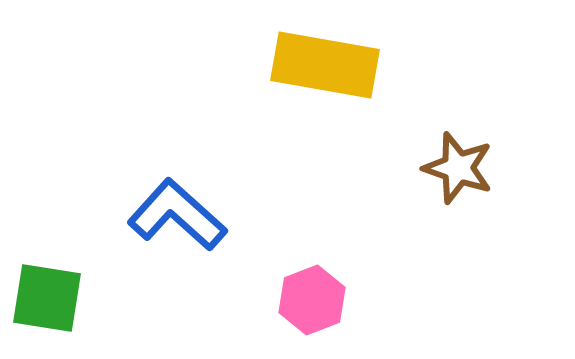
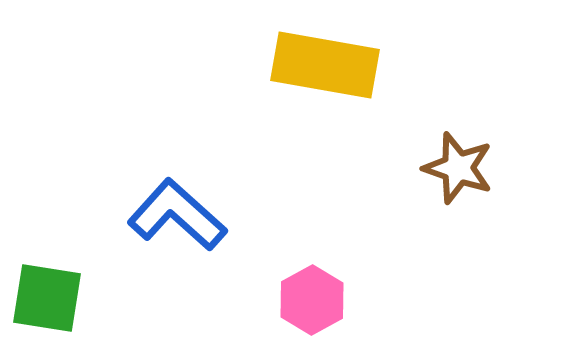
pink hexagon: rotated 8 degrees counterclockwise
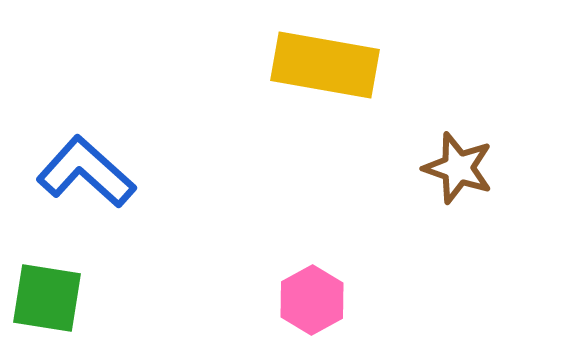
blue L-shape: moved 91 px left, 43 px up
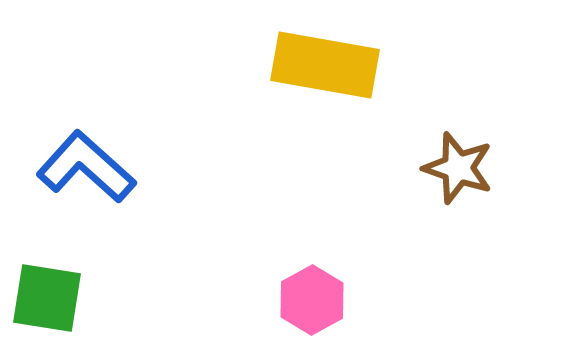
blue L-shape: moved 5 px up
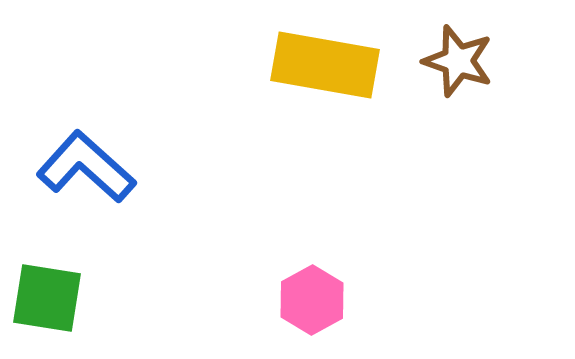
brown star: moved 107 px up
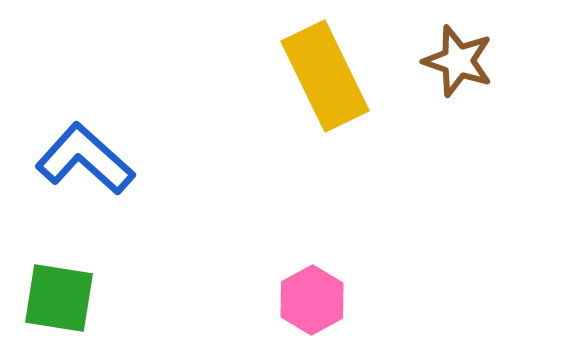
yellow rectangle: moved 11 px down; rotated 54 degrees clockwise
blue L-shape: moved 1 px left, 8 px up
green square: moved 12 px right
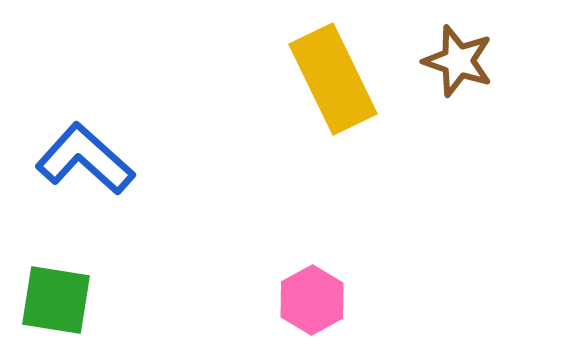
yellow rectangle: moved 8 px right, 3 px down
green square: moved 3 px left, 2 px down
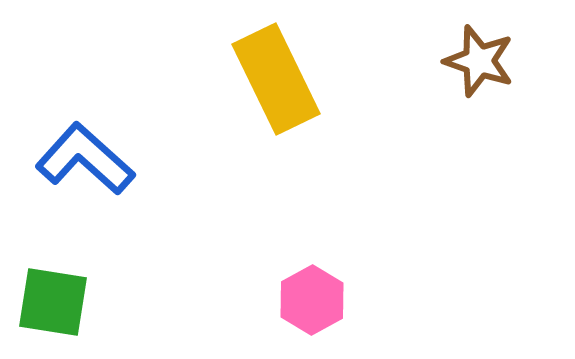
brown star: moved 21 px right
yellow rectangle: moved 57 px left
green square: moved 3 px left, 2 px down
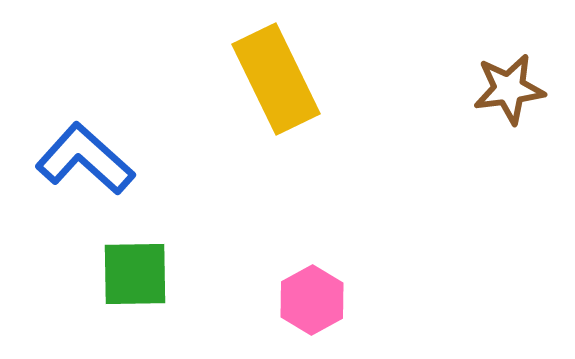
brown star: moved 30 px right, 28 px down; rotated 26 degrees counterclockwise
green square: moved 82 px right, 28 px up; rotated 10 degrees counterclockwise
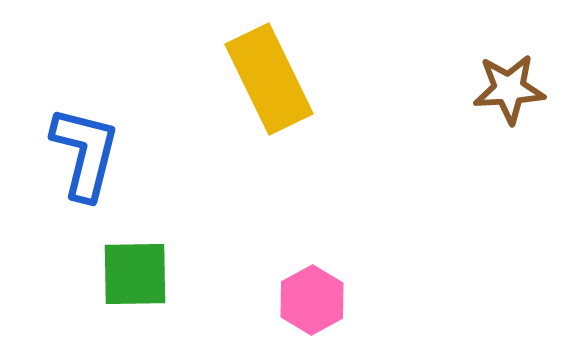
yellow rectangle: moved 7 px left
brown star: rotated 4 degrees clockwise
blue L-shape: moved 6 px up; rotated 62 degrees clockwise
